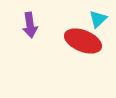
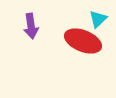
purple arrow: moved 1 px right, 1 px down
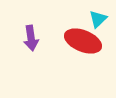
purple arrow: moved 12 px down
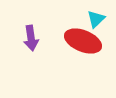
cyan triangle: moved 2 px left
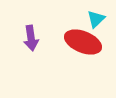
red ellipse: moved 1 px down
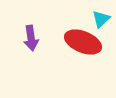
cyan triangle: moved 5 px right
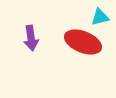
cyan triangle: moved 1 px left, 2 px up; rotated 30 degrees clockwise
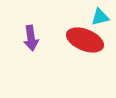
red ellipse: moved 2 px right, 2 px up
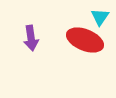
cyan triangle: rotated 42 degrees counterclockwise
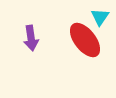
red ellipse: rotated 30 degrees clockwise
